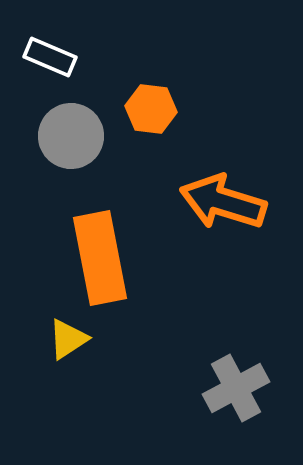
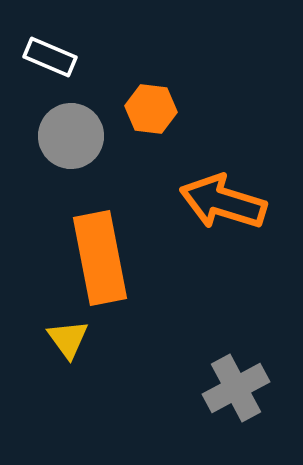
yellow triangle: rotated 33 degrees counterclockwise
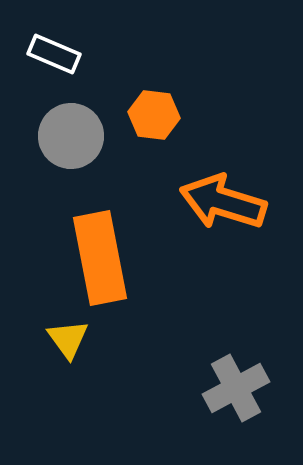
white rectangle: moved 4 px right, 3 px up
orange hexagon: moved 3 px right, 6 px down
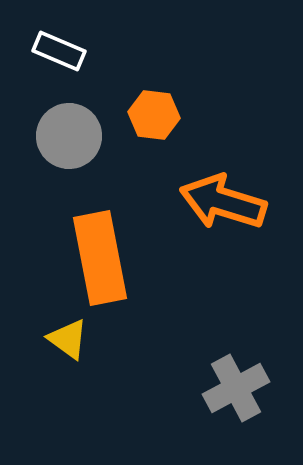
white rectangle: moved 5 px right, 3 px up
gray circle: moved 2 px left
yellow triangle: rotated 18 degrees counterclockwise
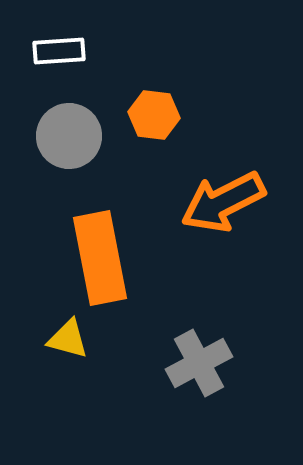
white rectangle: rotated 27 degrees counterclockwise
orange arrow: rotated 44 degrees counterclockwise
yellow triangle: rotated 21 degrees counterclockwise
gray cross: moved 37 px left, 25 px up
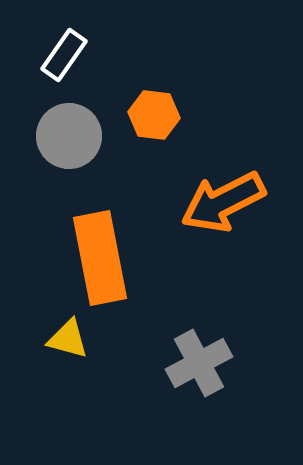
white rectangle: moved 5 px right, 4 px down; rotated 51 degrees counterclockwise
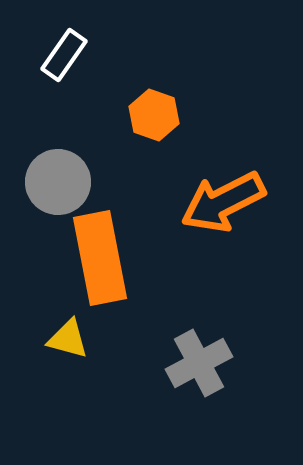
orange hexagon: rotated 12 degrees clockwise
gray circle: moved 11 px left, 46 px down
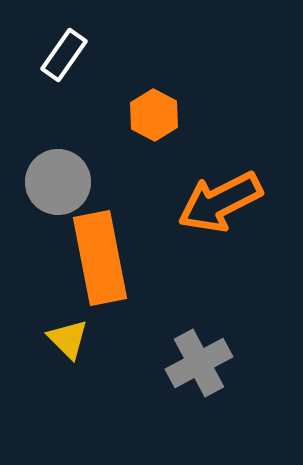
orange hexagon: rotated 9 degrees clockwise
orange arrow: moved 3 px left
yellow triangle: rotated 30 degrees clockwise
